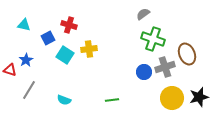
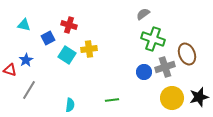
cyan square: moved 2 px right
cyan semicircle: moved 6 px right, 5 px down; rotated 104 degrees counterclockwise
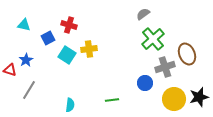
green cross: rotated 30 degrees clockwise
blue circle: moved 1 px right, 11 px down
yellow circle: moved 2 px right, 1 px down
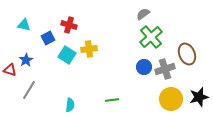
green cross: moved 2 px left, 2 px up
gray cross: moved 2 px down
blue circle: moved 1 px left, 16 px up
yellow circle: moved 3 px left
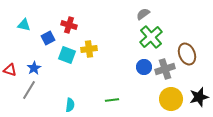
cyan square: rotated 12 degrees counterclockwise
blue star: moved 8 px right, 8 px down
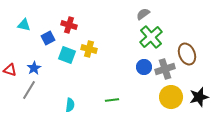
yellow cross: rotated 21 degrees clockwise
yellow circle: moved 2 px up
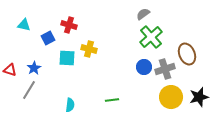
cyan square: moved 3 px down; rotated 18 degrees counterclockwise
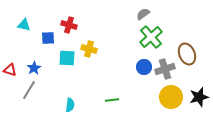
blue square: rotated 24 degrees clockwise
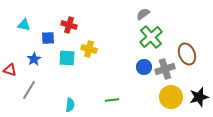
blue star: moved 9 px up
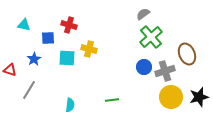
gray cross: moved 2 px down
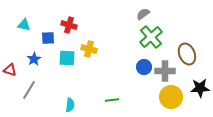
gray cross: rotated 18 degrees clockwise
black star: moved 1 px right, 9 px up; rotated 12 degrees clockwise
